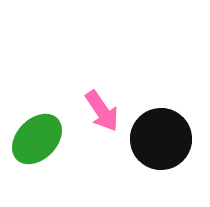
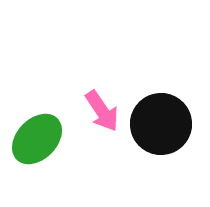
black circle: moved 15 px up
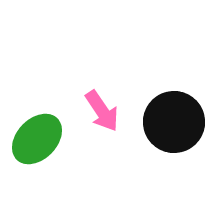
black circle: moved 13 px right, 2 px up
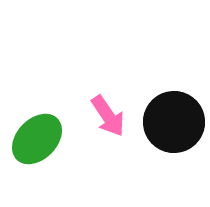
pink arrow: moved 6 px right, 5 px down
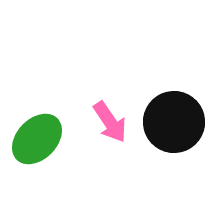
pink arrow: moved 2 px right, 6 px down
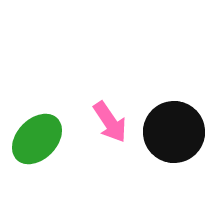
black circle: moved 10 px down
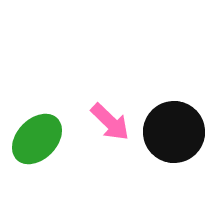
pink arrow: rotated 12 degrees counterclockwise
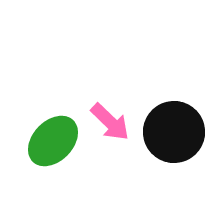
green ellipse: moved 16 px right, 2 px down
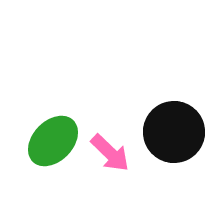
pink arrow: moved 31 px down
